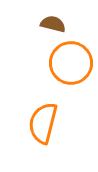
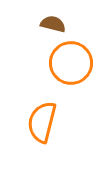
orange semicircle: moved 1 px left, 1 px up
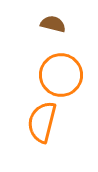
orange circle: moved 10 px left, 12 px down
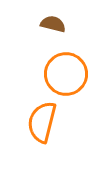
orange circle: moved 5 px right, 1 px up
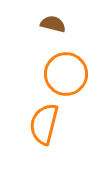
orange semicircle: moved 2 px right, 2 px down
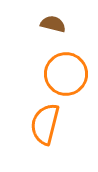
orange semicircle: moved 1 px right
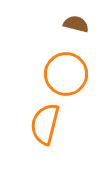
brown semicircle: moved 23 px right
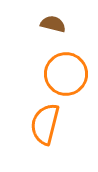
brown semicircle: moved 23 px left
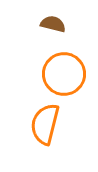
orange circle: moved 2 px left
